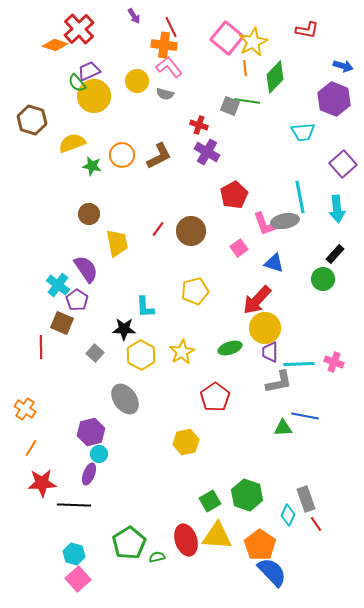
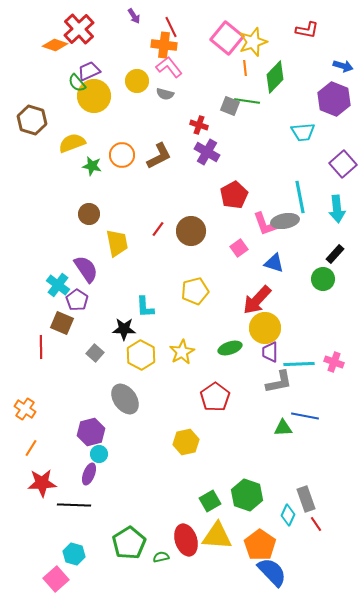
yellow star at (253, 42): rotated 8 degrees clockwise
green semicircle at (157, 557): moved 4 px right
pink square at (78, 579): moved 22 px left
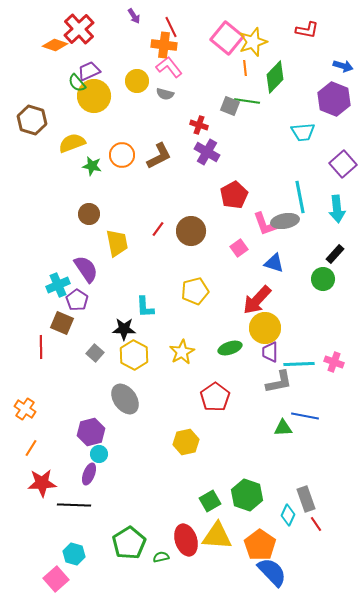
cyan cross at (58, 285): rotated 30 degrees clockwise
yellow hexagon at (141, 355): moved 7 px left
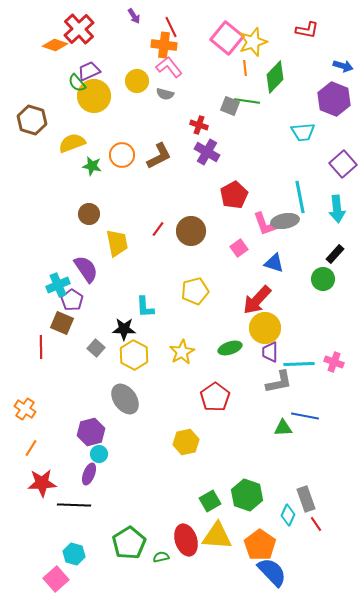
purple pentagon at (77, 300): moved 5 px left
gray square at (95, 353): moved 1 px right, 5 px up
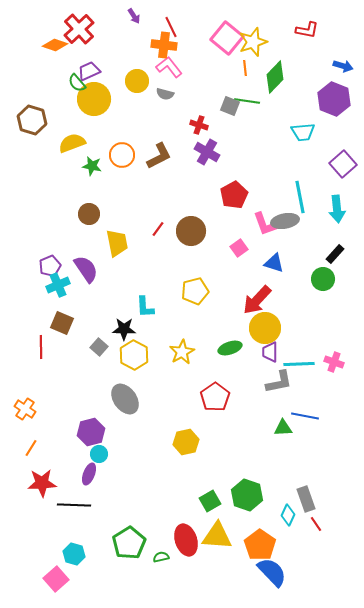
yellow circle at (94, 96): moved 3 px down
purple pentagon at (72, 300): moved 22 px left, 34 px up; rotated 15 degrees clockwise
gray square at (96, 348): moved 3 px right, 1 px up
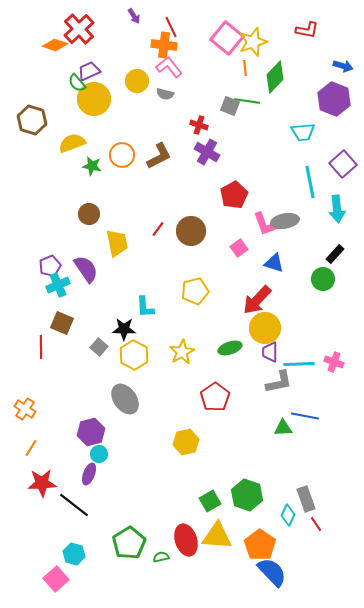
cyan line at (300, 197): moved 10 px right, 15 px up
black line at (74, 505): rotated 36 degrees clockwise
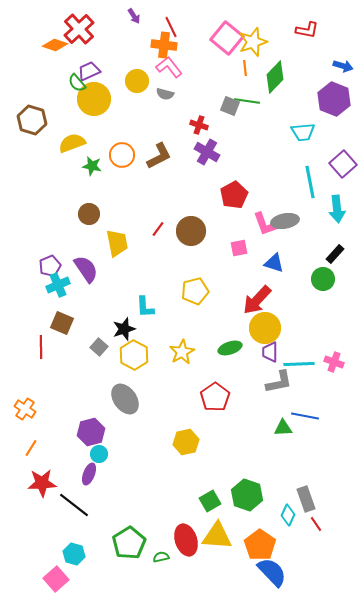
pink square at (239, 248): rotated 24 degrees clockwise
black star at (124, 329): rotated 20 degrees counterclockwise
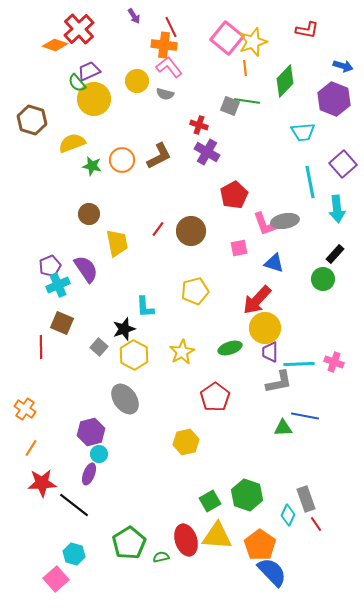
green diamond at (275, 77): moved 10 px right, 4 px down
orange circle at (122, 155): moved 5 px down
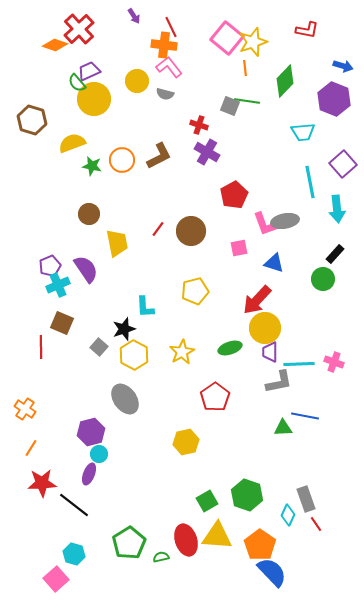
green square at (210, 501): moved 3 px left
